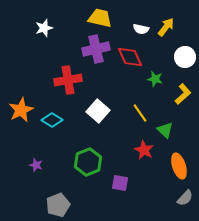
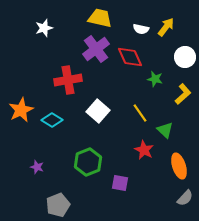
purple cross: rotated 24 degrees counterclockwise
purple star: moved 1 px right, 2 px down
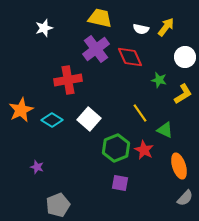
green star: moved 4 px right, 1 px down
yellow L-shape: rotated 10 degrees clockwise
white square: moved 9 px left, 8 px down
green triangle: rotated 18 degrees counterclockwise
green hexagon: moved 28 px right, 14 px up
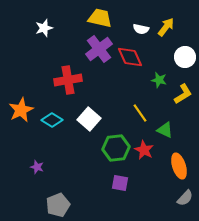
purple cross: moved 3 px right
green hexagon: rotated 16 degrees clockwise
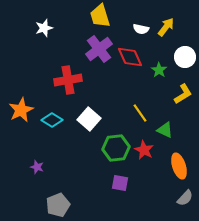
yellow trapezoid: moved 2 px up; rotated 120 degrees counterclockwise
green star: moved 10 px up; rotated 21 degrees clockwise
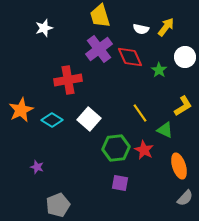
yellow L-shape: moved 12 px down
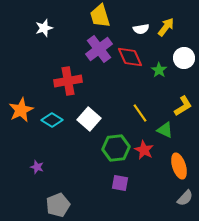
white semicircle: rotated 21 degrees counterclockwise
white circle: moved 1 px left, 1 px down
red cross: moved 1 px down
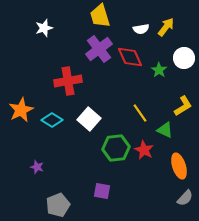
purple square: moved 18 px left, 8 px down
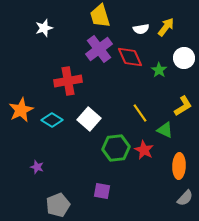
orange ellipse: rotated 20 degrees clockwise
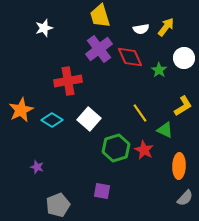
green hexagon: rotated 12 degrees counterclockwise
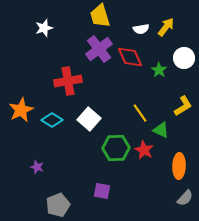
green triangle: moved 4 px left
green hexagon: rotated 16 degrees clockwise
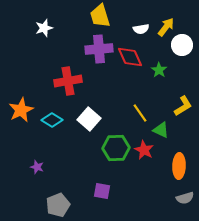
purple cross: rotated 32 degrees clockwise
white circle: moved 2 px left, 13 px up
gray semicircle: rotated 30 degrees clockwise
